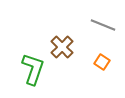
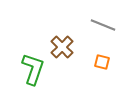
orange square: rotated 21 degrees counterclockwise
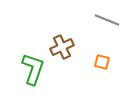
gray line: moved 4 px right, 5 px up
brown cross: rotated 20 degrees clockwise
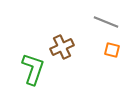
gray line: moved 1 px left, 2 px down
orange square: moved 10 px right, 12 px up
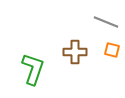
brown cross: moved 13 px right, 5 px down; rotated 25 degrees clockwise
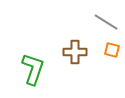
gray line: rotated 10 degrees clockwise
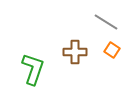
orange square: rotated 21 degrees clockwise
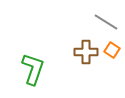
brown cross: moved 11 px right
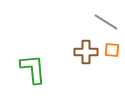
orange square: rotated 28 degrees counterclockwise
green L-shape: rotated 24 degrees counterclockwise
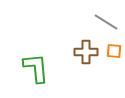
orange square: moved 2 px right, 1 px down
green L-shape: moved 3 px right, 1 px up
